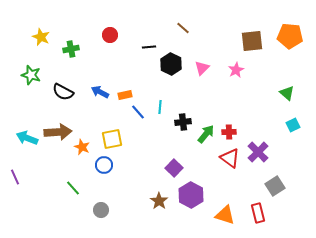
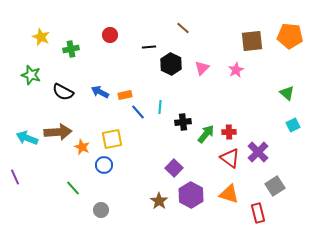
orange triangle: moved 4 px right, 21 px up
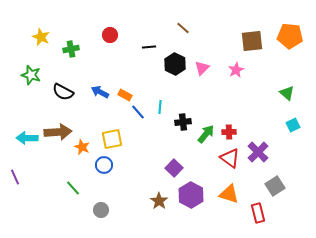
black hexagon: moved 4 px right
orange rectangle: rotated 40 degrees clockwise
cyan arrow: rotated 20 degrees counterclockwise
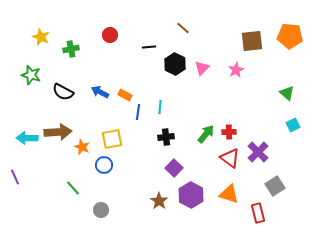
blue line: rotated 49 degrees clockwise
black cross: moved 17 px left, 15 px down
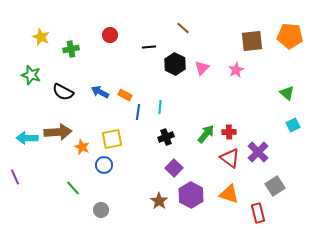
black cross: rotated 14 degrees counterclockwise
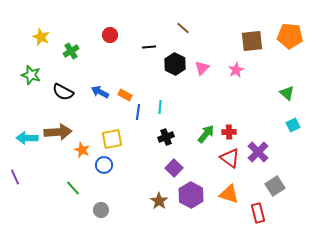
green cross: moved 2 px down; rotated 21 degrees counterclockwise
orange star: moved 3 px down
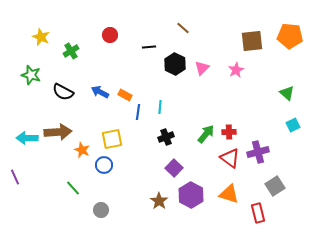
purple cross: rotated 30 degrees clockwise
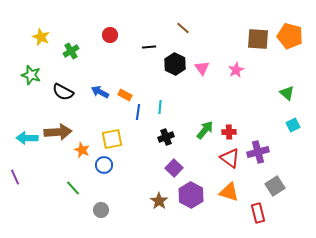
orange pentagon: rotated 10 degrees clockwise
brown square: moved 6 px right, 2 px up; rotated 10 degrees clockwise
pink triangle: rotated 21 degrees counterclockwise
green arrow: moved 1 px left, 4 px up
orange triangle: moved 2 px up
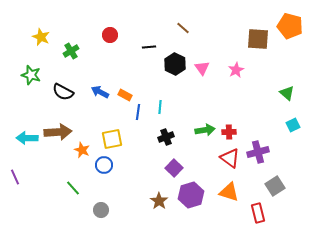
orange pentagon: moved 10 px up
green arrow: rotated 42 degrees clockwise
purple hexagon: rotated 15 degrees clockwise
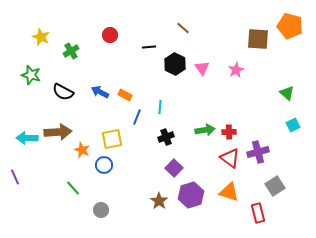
blue line: moved 1 px left, 5 px down; rotated 14 degrees clockwise
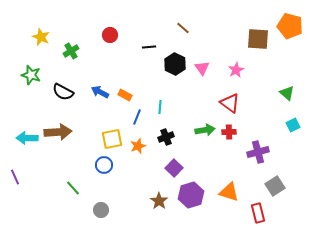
orange star: moved 56 px right, 4 px up; rotated 28 degrees clockwise
red triangle: moved 55 px up
